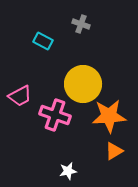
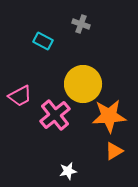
pink cross: rotated 32 degrees clockwise
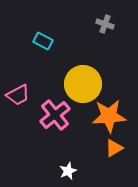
gray cross: moved 24 px right
pink trapezoid: moved 2 px left, 1 px up
orange triangle: moved 3 px up
white star: rotated 12 degrees counterclockwise
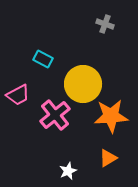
cyan rectangle: moved 18 px down
orange star: moved 2 px right
orange triangle: moved 6 px left, 10 px down
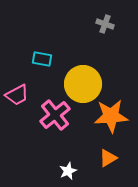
cyan rectangle: moved 1 px left; rotated 18 degrees counterclockwise
pink trapezoid: moved 1 px left
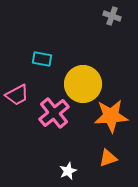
gray cross: moved 7 px right, 8 px up
pink cross: moved 1 px left, 2 px up
orange triangle: rotated 12 degrees clockwise
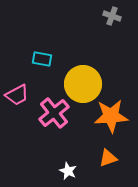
white star: rotated 24 degrees counterclockwise
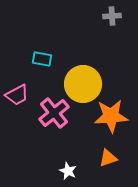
gray cross: rotated 24 degrees counterclockwise
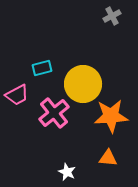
gray cross: rotated 24 degrees counterclockwise
cyan rectangle: moved 9 px down; rotated 24 degrees counterclockwise
orange triangle: rotated 24 degrees clockwise
white star: moved 1 px left, 1 px down
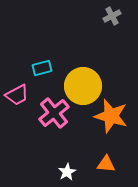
yellow circle: moved 2 px down
orange star: rotated 20 degrees clockwise
orange triangle: moved 2 px left, 6 px down
white star: rotated 18 degrees clockwise
